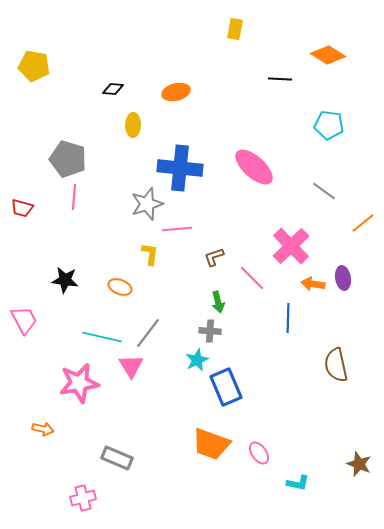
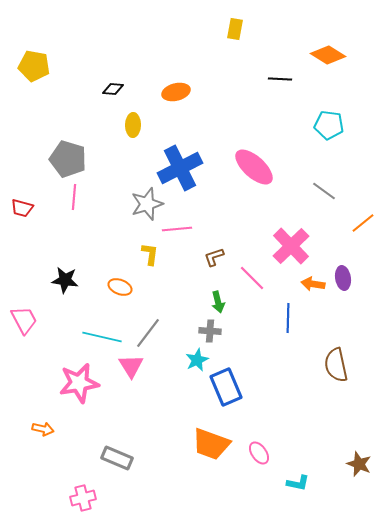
blue cross at (180, 168): rotated 33 degrees counterclockwise
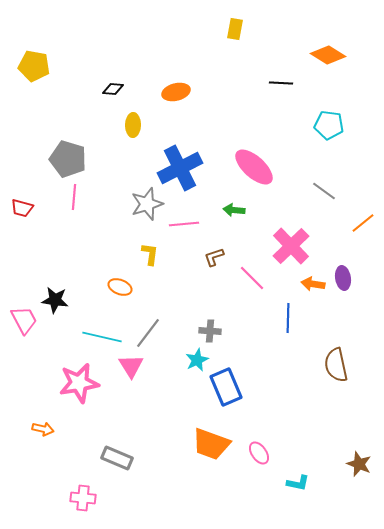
black line at (280, 79): moved 1 px right, 4 px down
pink line at (177, 229): moved 7 px right, 5 px up
black star at (65, 280): moved 10 px left, 20 px down
green arrow at (218, 302): moved 16 px right, 92 px up; rotated 110 degrees clockwise
pink cross at (83, 498): rotated 20 degrees clockwise
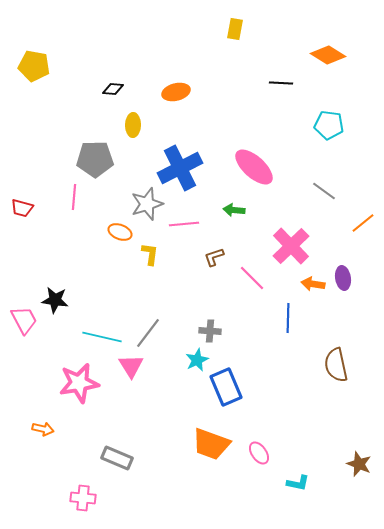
gray pentagon at (68, 159): moved 27 px right; rotated 18 degrees counterclockwise
orange ellipse at (120, 287): moved 55 px up
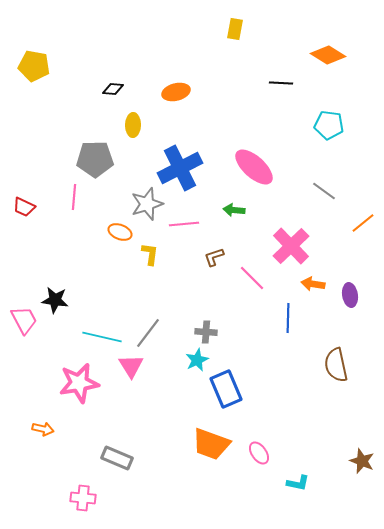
red trapezoid at (22, 208): moved 2 px right, 1 px up; rotated 10 degrees clockwise
purple ellipse at (343, 278): moved 7 px right, 17 px down
gray cross at (210, 331): moved 4 px left, 1 px down
blue rectangle at (226, 387): moved 2 px down
brown star at (359, 464): moved 3 px right, 3 px up
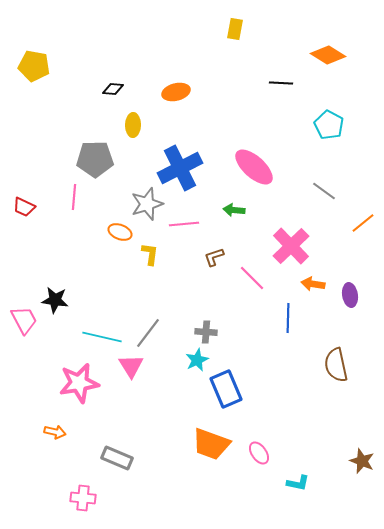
cyan pentagon at (329, 125): rotated 20 degrees clockwise
orange arrow at (43, 429): moved 12 px right, 3 px down
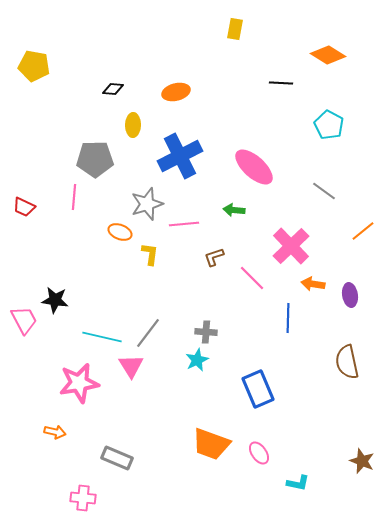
blue cross at (180, 168): moved 12 px up
orange line at (363, 223): moved 8 px down
brown semicircle at (336, 365): moved 11 px right, 3 px up
blue rectangle at (226, 389): moved 32 px right
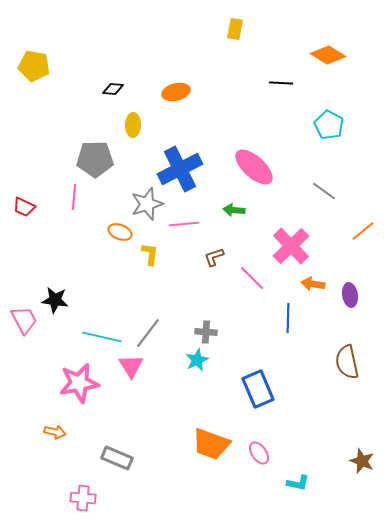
blue cross at (180, 156): moved 13 px down
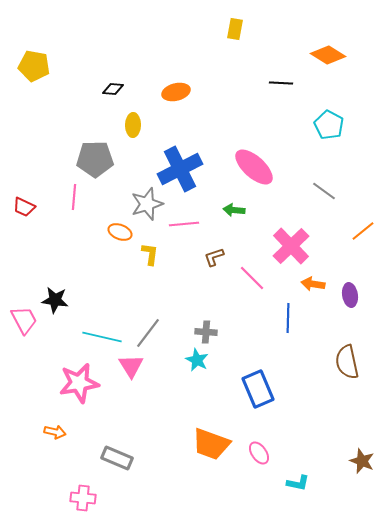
cyan star at (197, 360): rotated 20 degrees counterclockwise
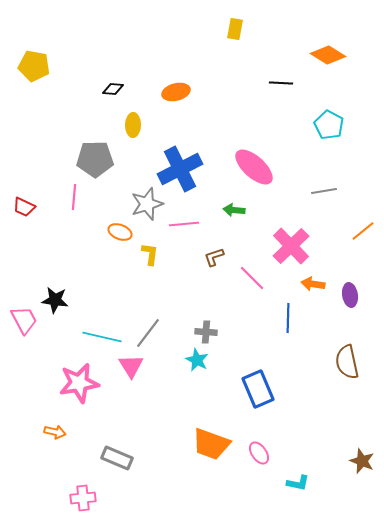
gray line at (324, 191): rotated 45 degrees counterclockwise
pink cross at (83, 498): rotated 10 degrees counterclockwise
